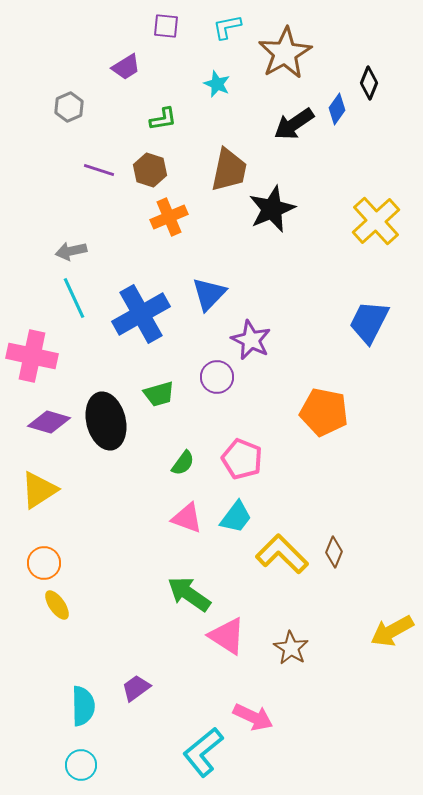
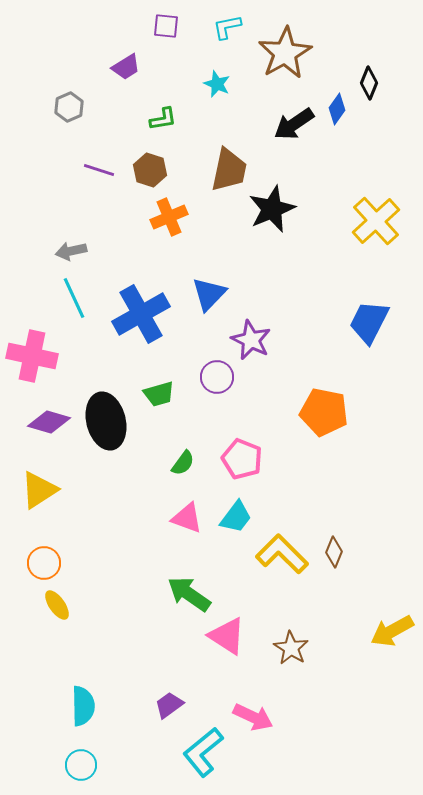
purple trapezoid at (136, 688): moved 33 px right, 17 px down
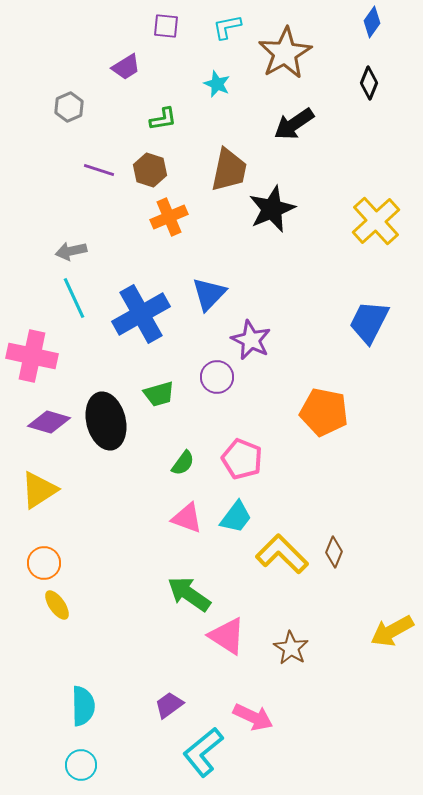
blue diamond at (337, 109): moved 35 px right, 87 px up
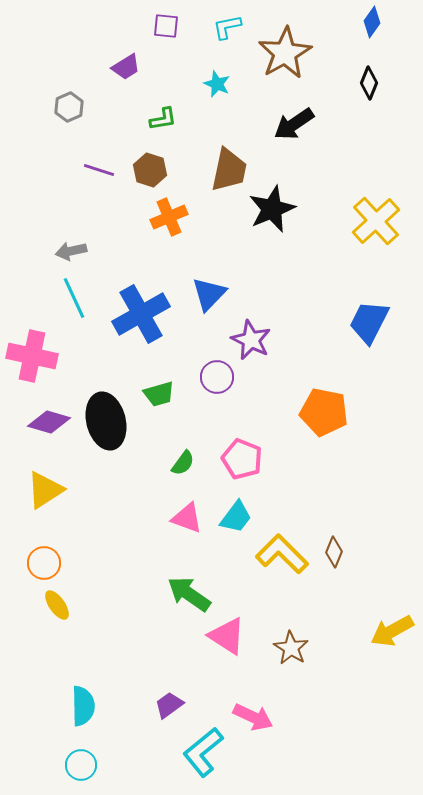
yellow triangle at (39, 490): moved 6 px right
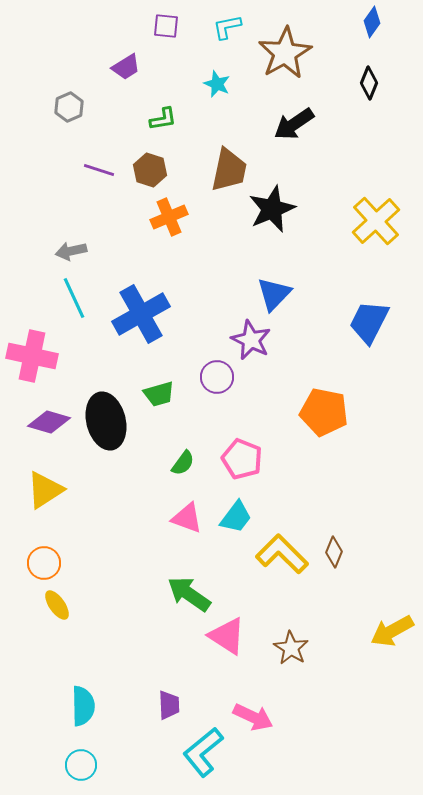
blue triangle at (209, 294): moved 65 px right
purple trapezoid at (169, 705): rotated 124 degrees clockwise
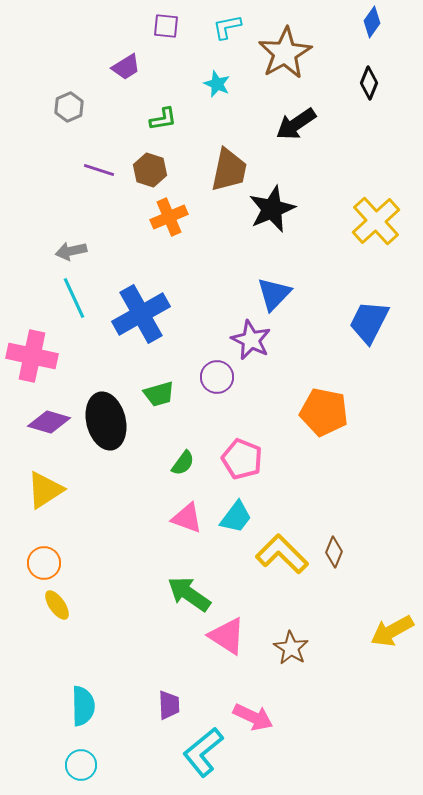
black arrow at (294, 124): moved 2 px right
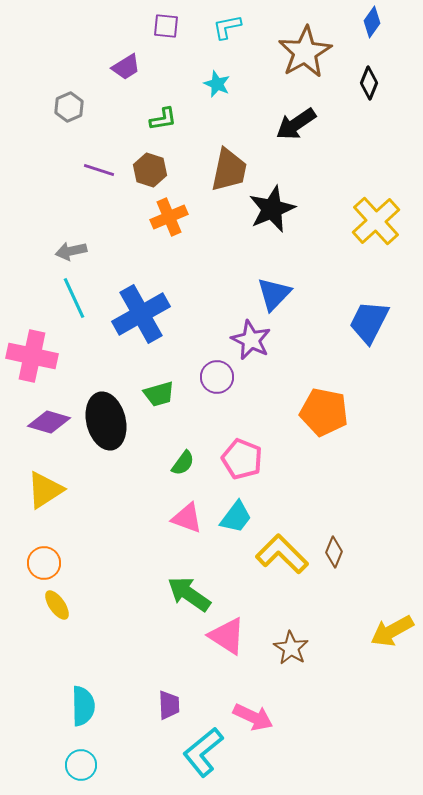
brown star at (285, 53): moved 20 px right, 1 px up
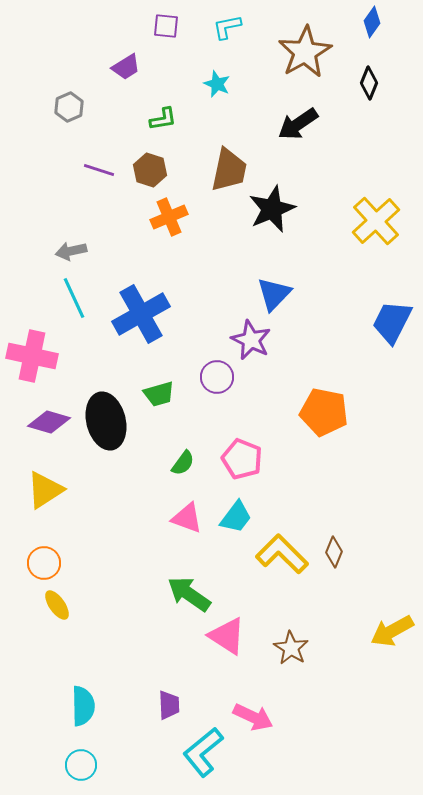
black arrow at (296, 124): moved 2 px right
blue trapezoid at (369, 322): moved 23 px right
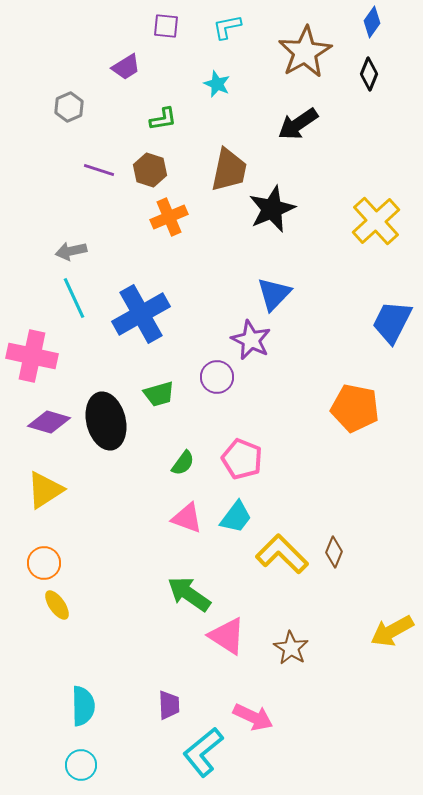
black diamond at (369, 83): moved 9 px up
orange pentagon at (324, 412): moved 31 px right, 4 px up
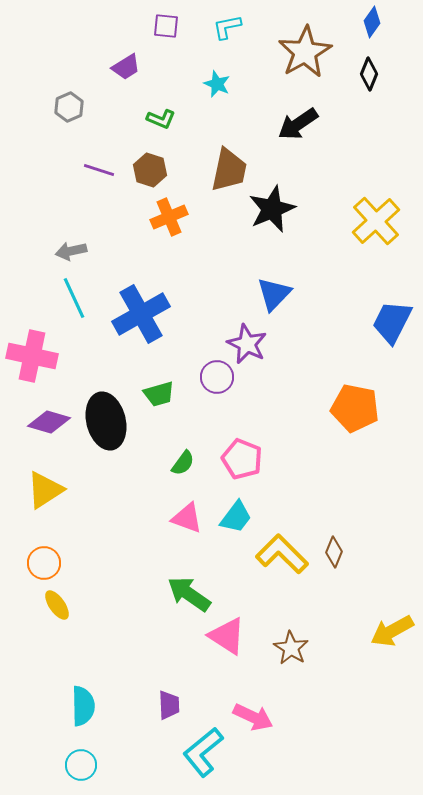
green L-shape at (163, 119): moved 2 px left; rotated 32 degrees clockwise
purple star at (251, 340): moved 4 px left, 4 px down
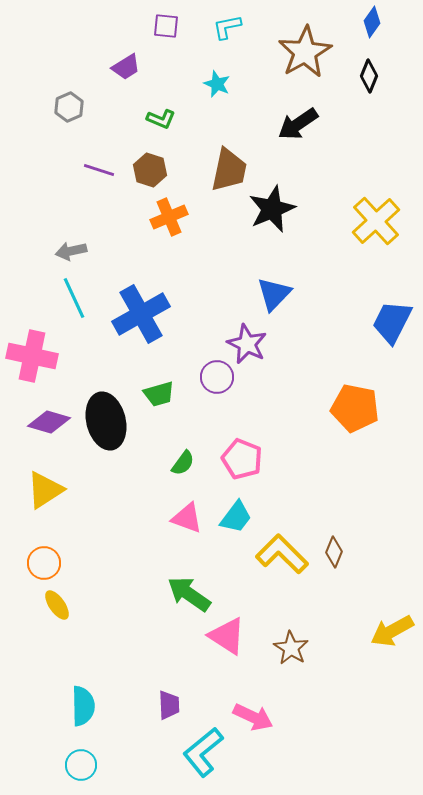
black diamond at (369, 74): moved 2 px down
